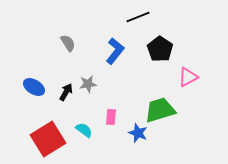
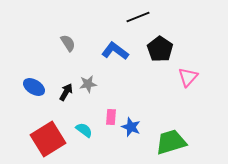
blue L-shape: rotated 92 degrees counterclockwise
pink triangle: rotated 20 degrees counterclockwise
green trapezoid: moved 11 px right, 32 px down
blue star: moved 7 px left, 6 px up
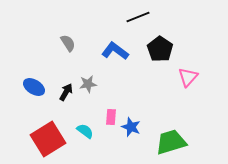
cyan semicircle: moved 1 px right, 1 px down
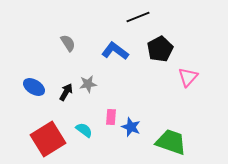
black pentagon: rotated 10 degrees clockwise
cyan semicircle: moved 1 px left, 1 px up
green trapezoid: rotated 36 degrees clockwise
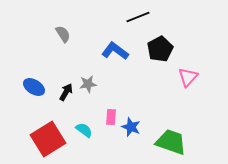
gray semicircle: moved 5 px left, 9 px up
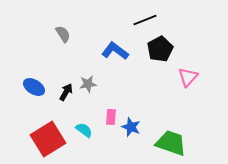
black line: moved 7 px right, 3 px down
green trapezoid: moved 1 px down
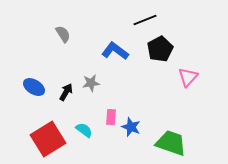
gray star: moved 3 px right, 1 px up
